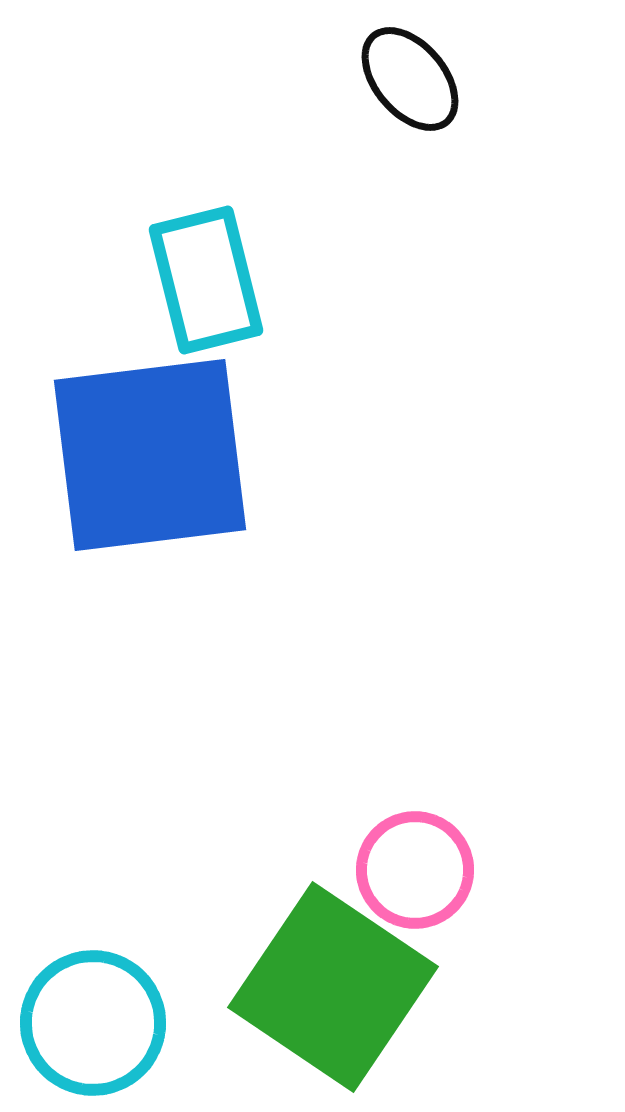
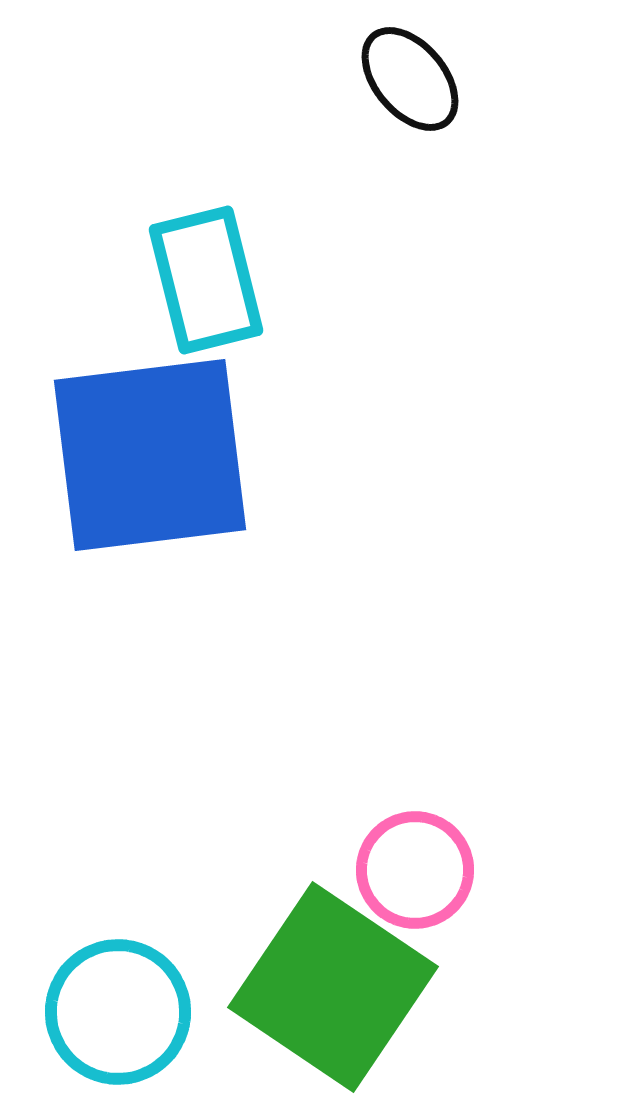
cyan circle: moved 25 px right, 11 px up
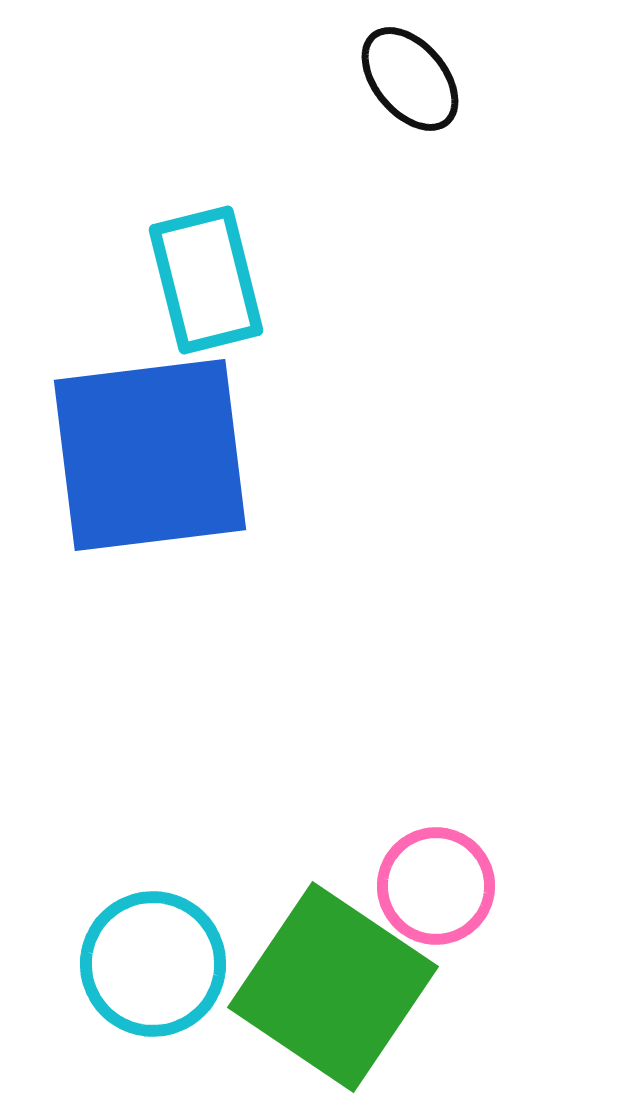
pink circle: moved 21 px right, 16 px down
cyan circle: moved 35 px right, 48 px up
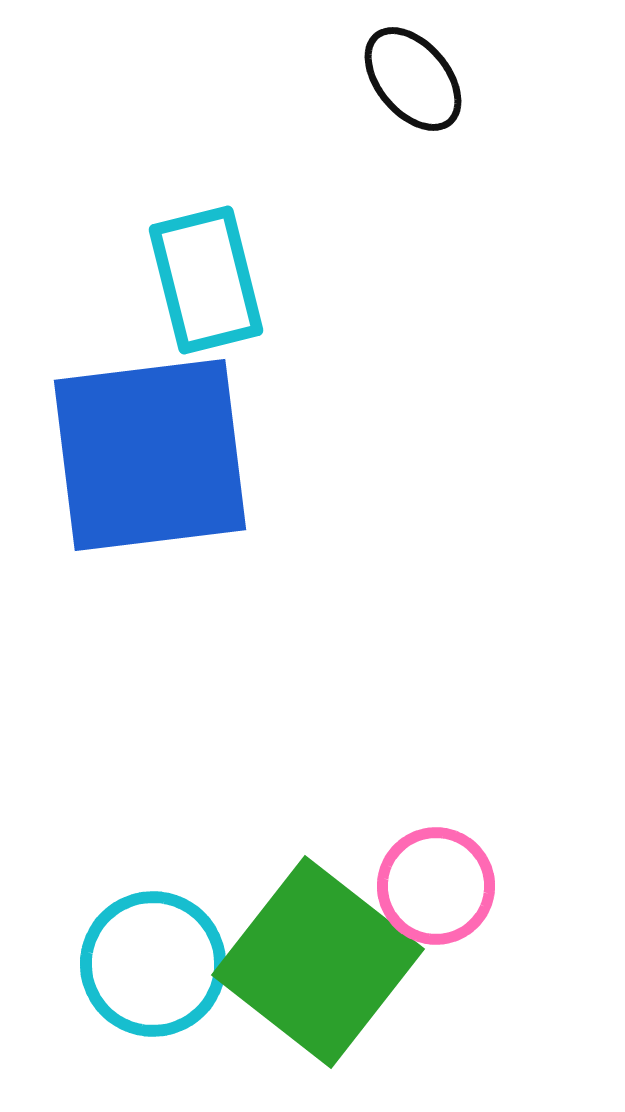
black ellipse: moved 3 px right
green square: moved 15 px left, 25 px up; rotated 4 degrees clockwise
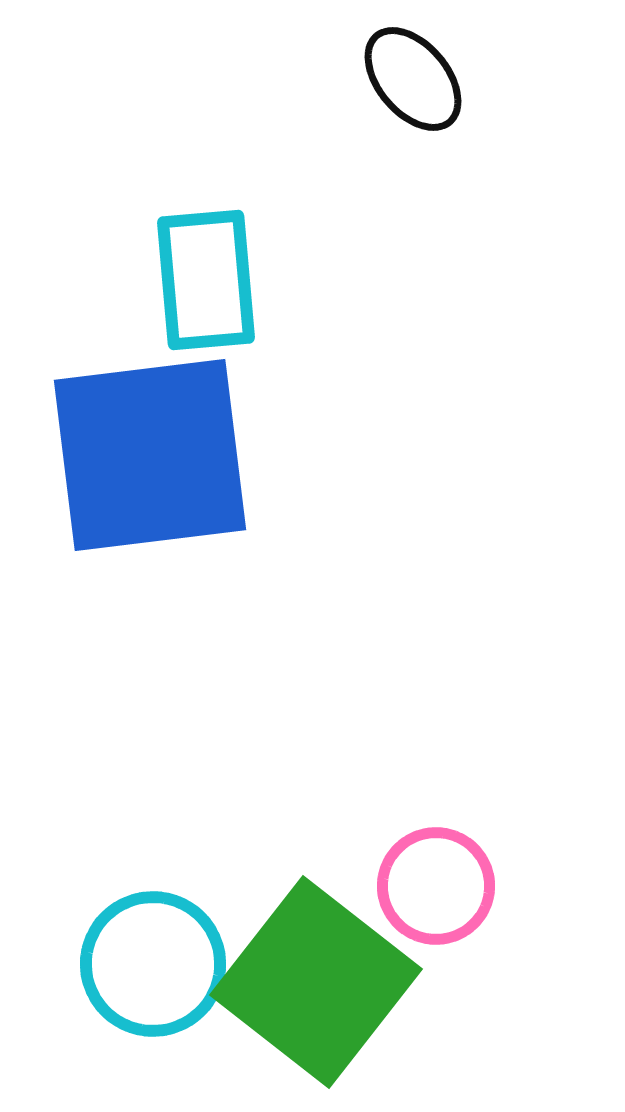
cyan rectangle: rotated 9 degrees clockwise
green square: moved 2 px left, 20 px down
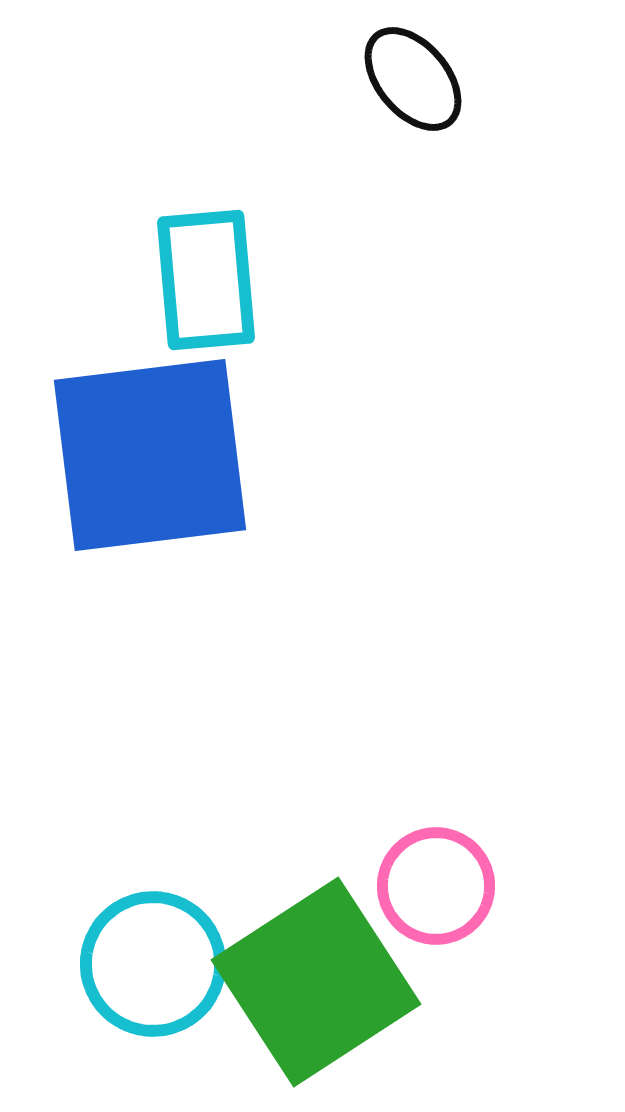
green square: rotated 19 degrees clockwise
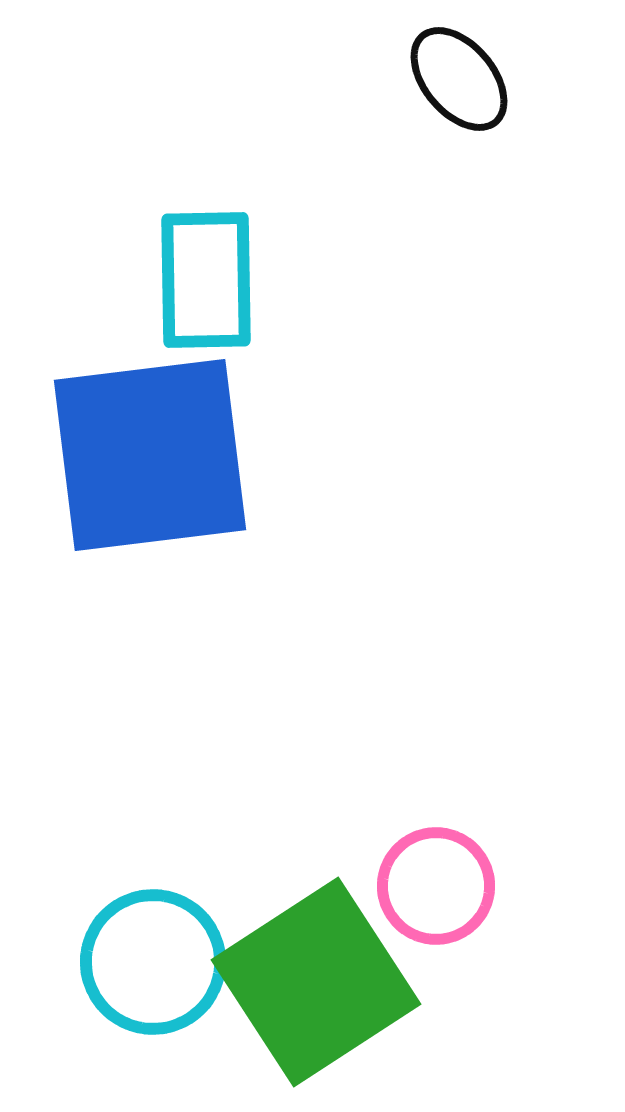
black ellipse: moved 46 px right
cyan rectangle: rotated 4 degrees clockwise
cyan circle: moved 2 px up
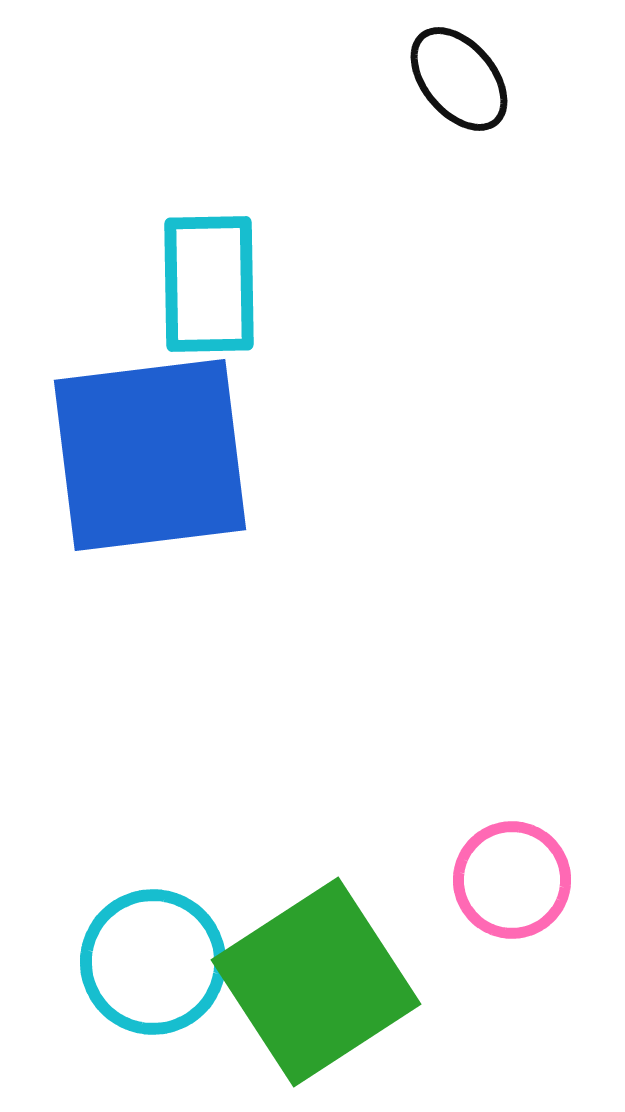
cyan rectangle: moved 3 px right, 4 px down
pink circle: moved 76 px right, 6 px up
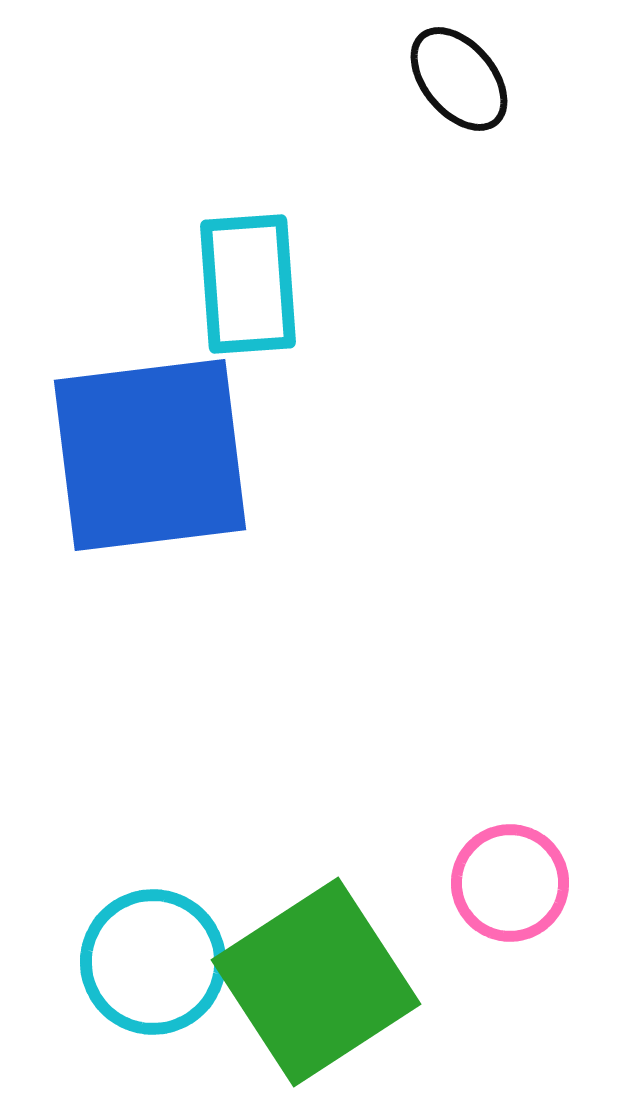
cyan rectangle: moved 39 px right; rotated 3 degrees counterclockwise
pink circle: moved 2 px left, 3 px down
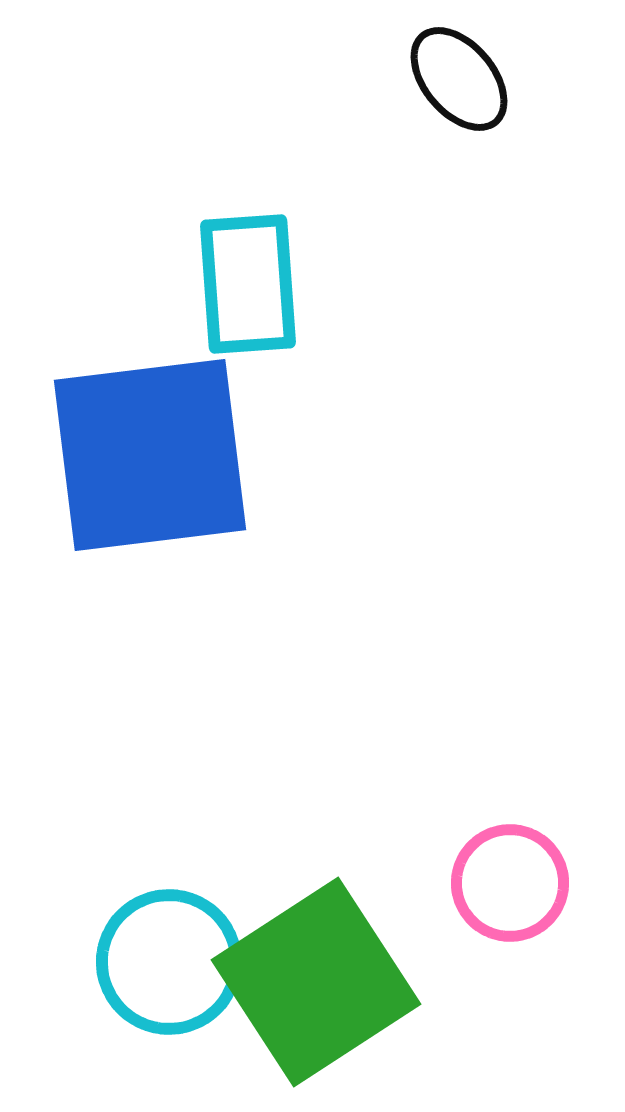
cyan circle: moved 16 px right
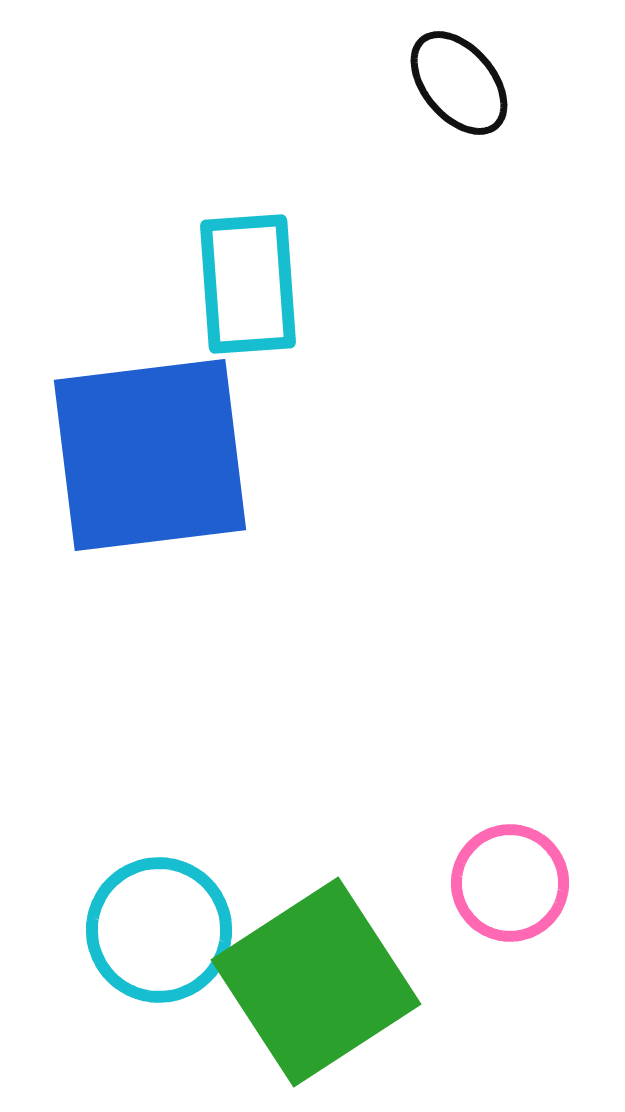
black ellipse: moved 4 px down
cyan circle: moved 10 px left, 32 px up
